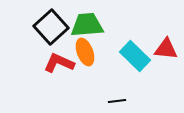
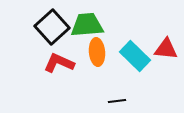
black square: moved 1 px right
orange ellipse: moved 12 px right; rotated 16 degrees clockwise
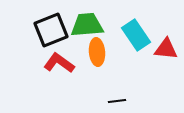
black square: moved 1 px left, 3 px down; rotated 20 degrees clockwise
cyan rectangle: moved 1 px right, 21 px up; rotated 12 degrees clockwise
red L-shape: rotated 12 degrees clockwise
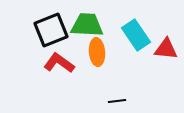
green trapezoid: rotated 8 degrees clockwise
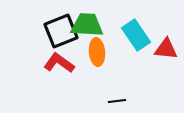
black square: moved 10 px right, 1 px down
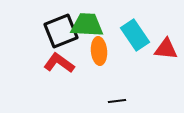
cyan rectangle: moved 1 px left
orange ellipse: moved 2 px right, 1 px up
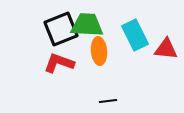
black square: moved 2 px up
cyan rectangle: rotated 8 degrees clockwise
red L-shape: rotated 16 degrees counterclockwise
black line: moved 9 px left
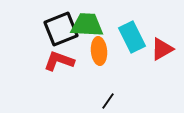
cyan rectangle: moved 3 px left, 2 px down
red triangle: moved 4 px left; rotated 35 degrees counterclockwise
red L-shape: moved 2 px up
black line: rotated 48 degrees counterclockwise
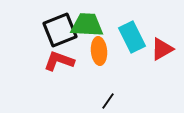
black square: moved 1 px left, 1 px down
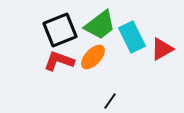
green trapezoid: moved 13 px right; rotated 140 degrees clockwise
orange ellipse: moved 6 px left, 6 px down; rotated 48 degrees clockwise
black line: moved 2 px right
